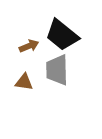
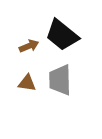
gray trapezoid: moved 3 px right, 10 px down
brown triangle: moved 3 px right, 1 px down
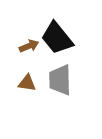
black trapezoid: moved 5 px left, 3 px down; rotated 12 degrees clockwise
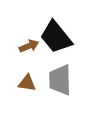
black trapezoid: moved 1 px left, 1 px up
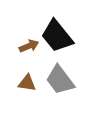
black trapezoid: moved 1 px right, 1 px up
gray trapezoid: rotated 36 degrees counterclockwise
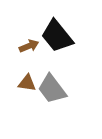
gray trapezoid: moved 8 px left, 9 px down
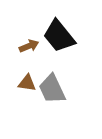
black trapezoid: moved 2 px right
gray trapezoid: rotated 12 degrees clockwise
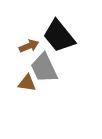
gray trapezoid: moved 8 px left, 21 px up
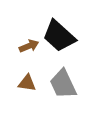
black trapezoid: rotated 9 degrees counterclockwise
gray trapezoid: moved 19 px right, 16 px down
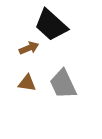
black trapezoid: moved 8 px left, 11 px up
brown arrow: moved 2 px down
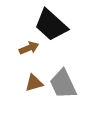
brown triangle: moved 7 px right; rotated 24 degrees counterclockwise
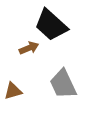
brown triangle: moved 21 px left, 8 px down
